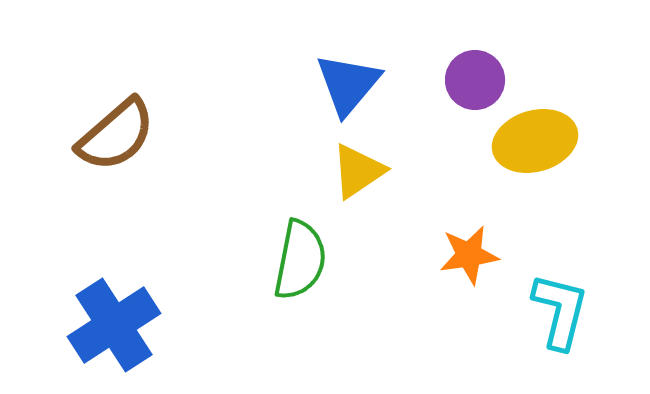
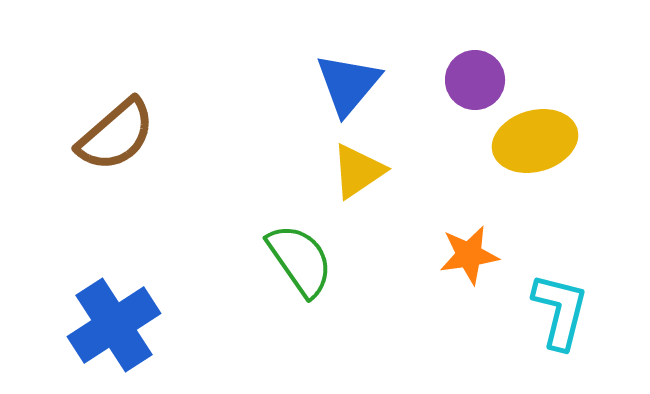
green semicircle: rotated 46 degrees counterclockwise
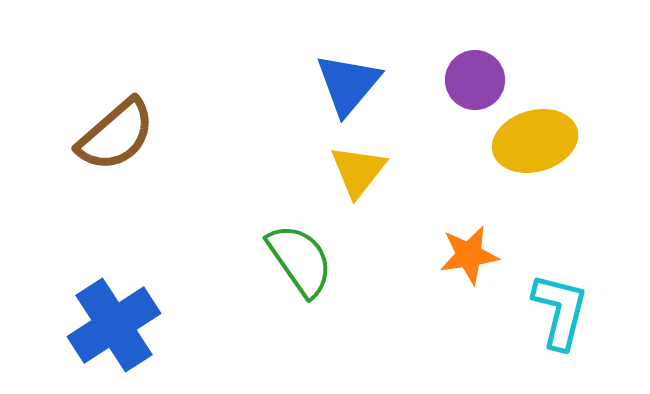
yellow triangle: rotated 18 degrees counterclockwise
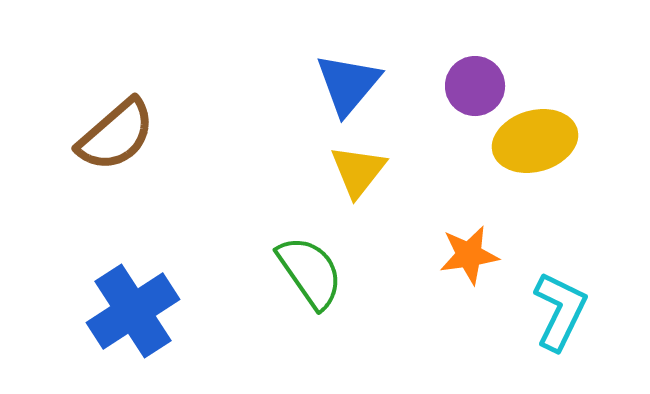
purple circle: moved 6 px down
green semicircle: moved 10 px right, 12 px down
cyan L-shape: rotated 12 degrees clockwise
blue cross: moved 19 px right, 14 px up
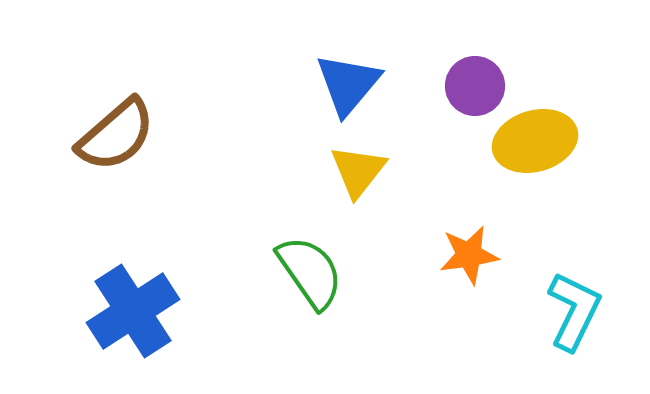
cyan L-shape: moved 14 px right
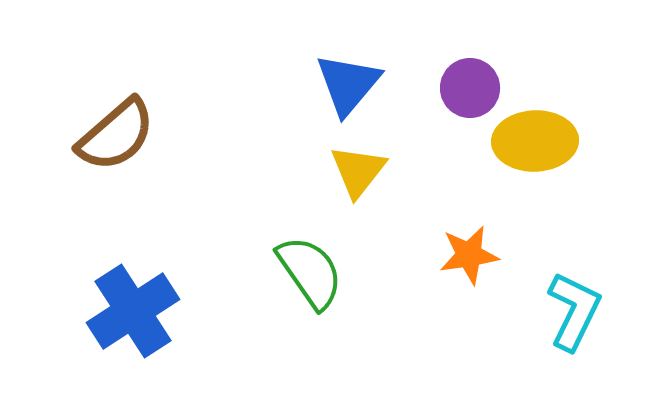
purple circle: moved 5 px left, 2 px down
yellow ellipse: rotated 14 degrees clockwise
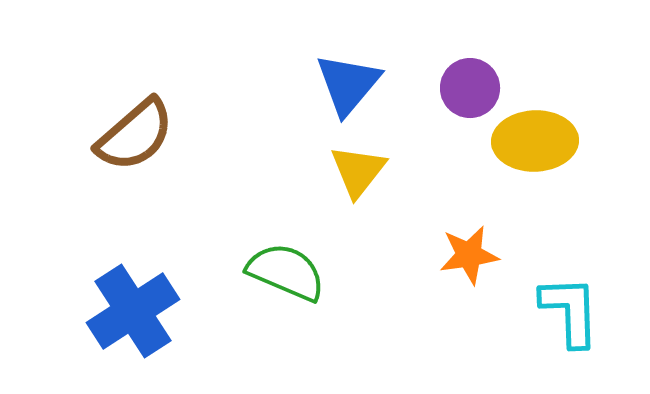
brown semicircle: moved 19 px right
green semicircle: moved 24 px left; rotated 32 degrees counterclockwise
cyan L-shape: moved 4 px left; rotated 28 degrees counterclockwise
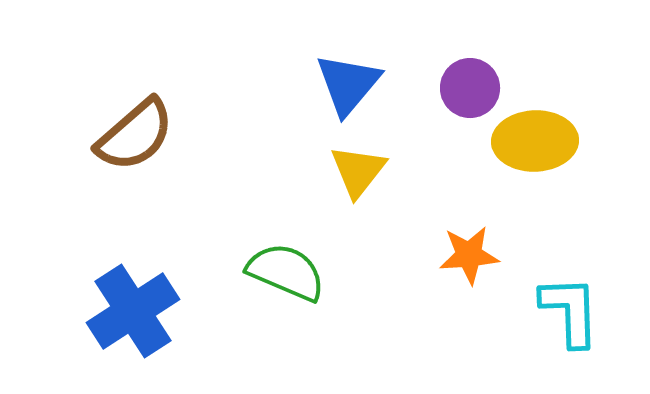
orange star: rotated 4 degrees clockwise
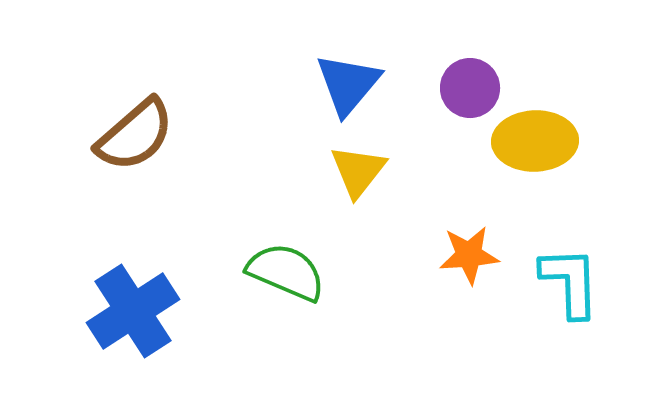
cyan L-shape: moved 29 px up
